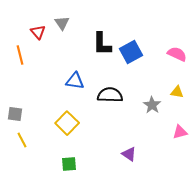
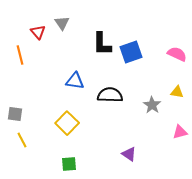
blue square: rotated 10 degrees clockwise
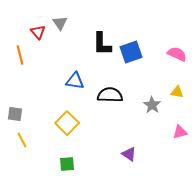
gray triangle: moved 2 px left
green square: moved 2 px left
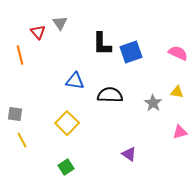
pink semicircle: moved 1 px right, 1 px up
gray star: moved 1 px right, 2 px up
green square: moved 1 px left, 3 px down; rotated 28 degrees counterclockwise
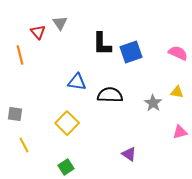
blue triangle: moved 2 px right, 1 px down
yellow line: moved 2 px right, 5 px down
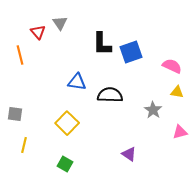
pink semicircle: moved 6 px left, 13 px down
gray star: moved 7 px down
yellow line: rotated 42 degrees clockwise
green square: moved 1 px left, 3 px up; rotated 28 degrees counterclockwise
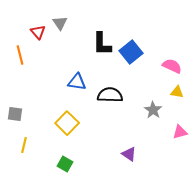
blue square: rotated 20 degrees counterclockwise
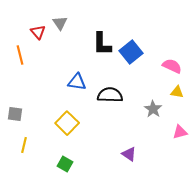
gray star: moved 1 px up
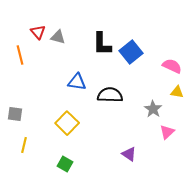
gray triangle: moved 2 px left, 14 px down; rotated 42 degrees counterclockwise
pink triangle: moved 13 px left; rotated 28 degrees counterclockwise
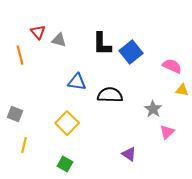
gray triangle: moved 1 px right, 3 px down
yellow triangle: moved 5 px right, 2 px up
gray square: rotated 14 degrees clockwise
